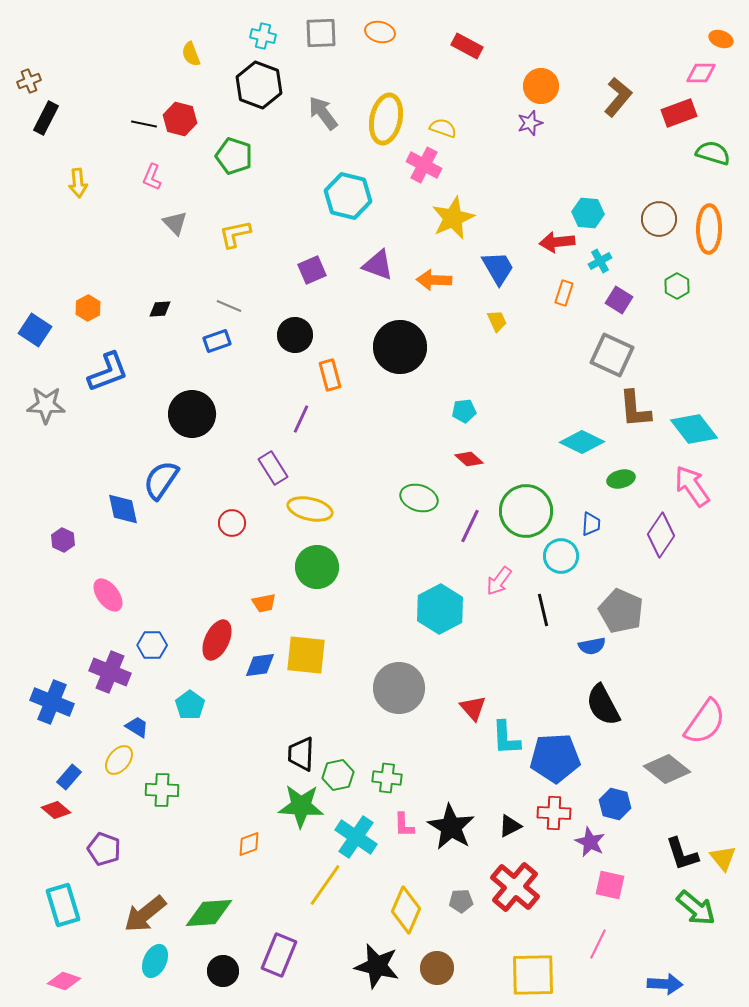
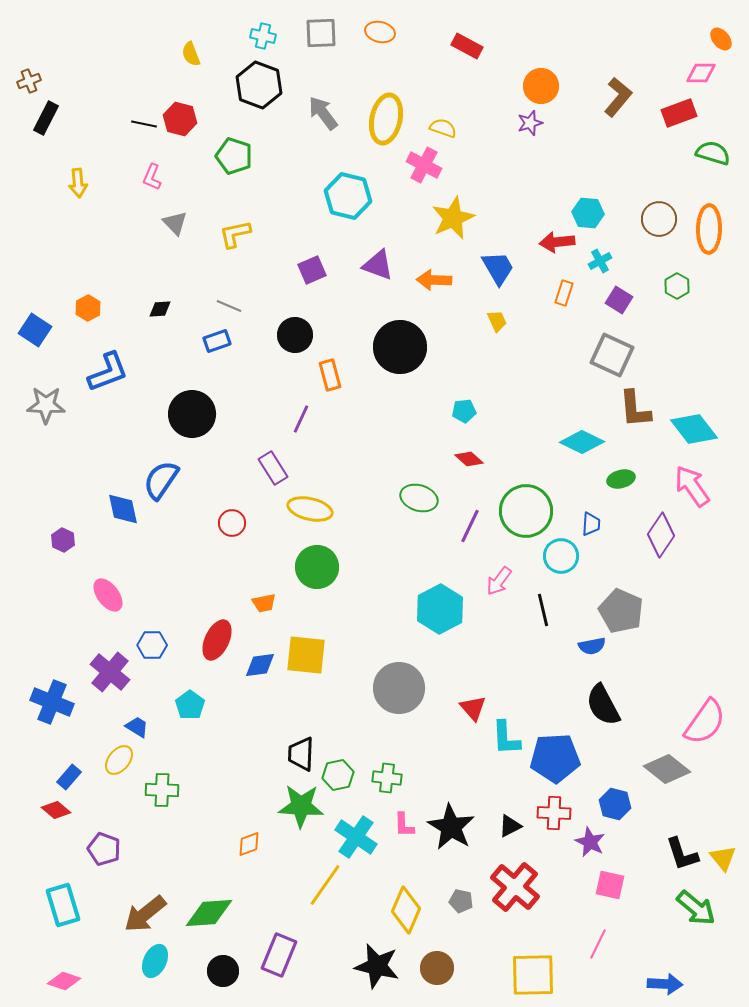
orange ellipse at (721, 39): rotated 30 degrees clockwise
purple cross at (110, 672): rotated 18 degrees clockwise
gray pentagon at (461, 901): rotated 15 degrees clockwise
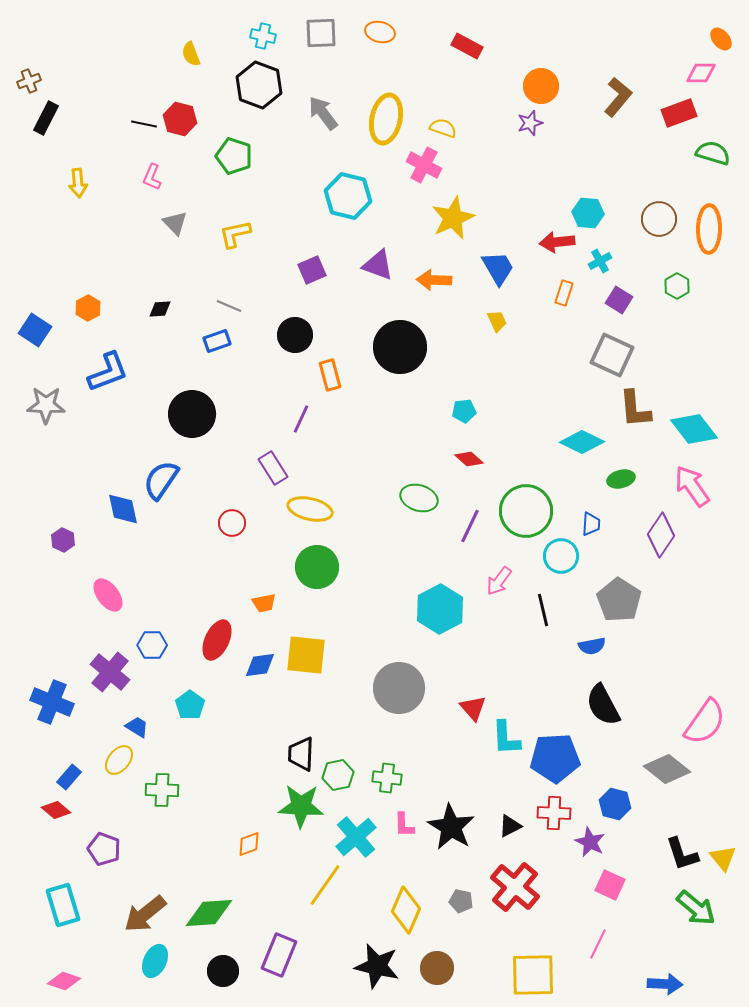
gray pentagon at (621, 611): moved 2 px left, 11 px up; rotated 9 degrees clockwise
cyan cross at (356, 837): rotated 15 degrees clockwise
pink square at (610, 885): rotated 12 degrees clockwise
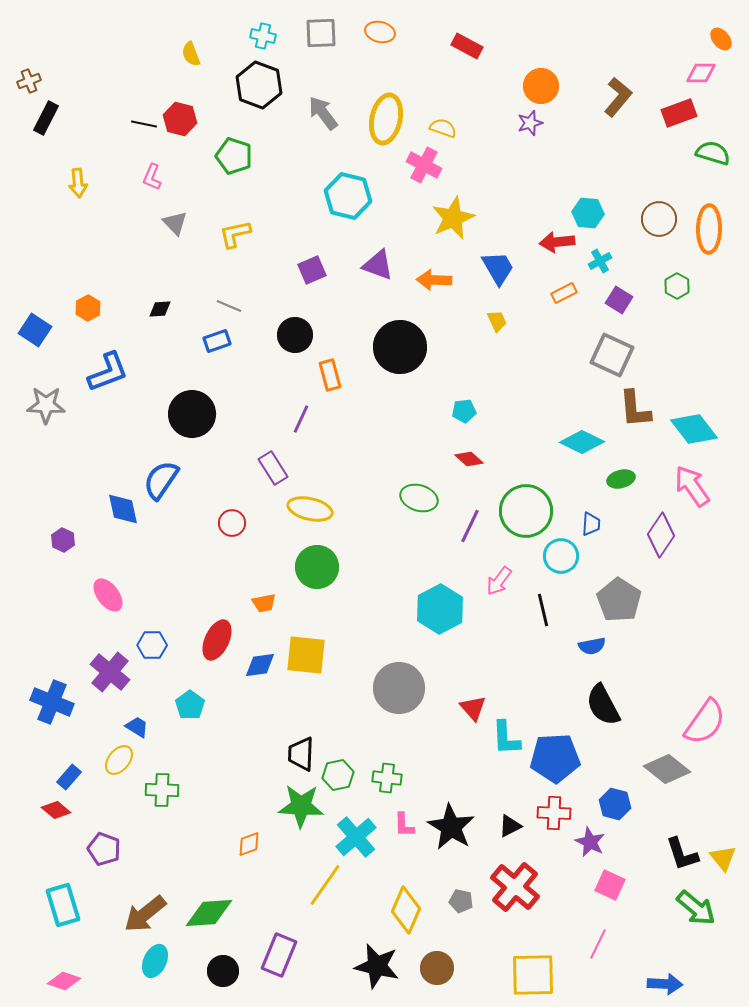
orange rectangle at (564, 293): rotated 45 degrees clockwise
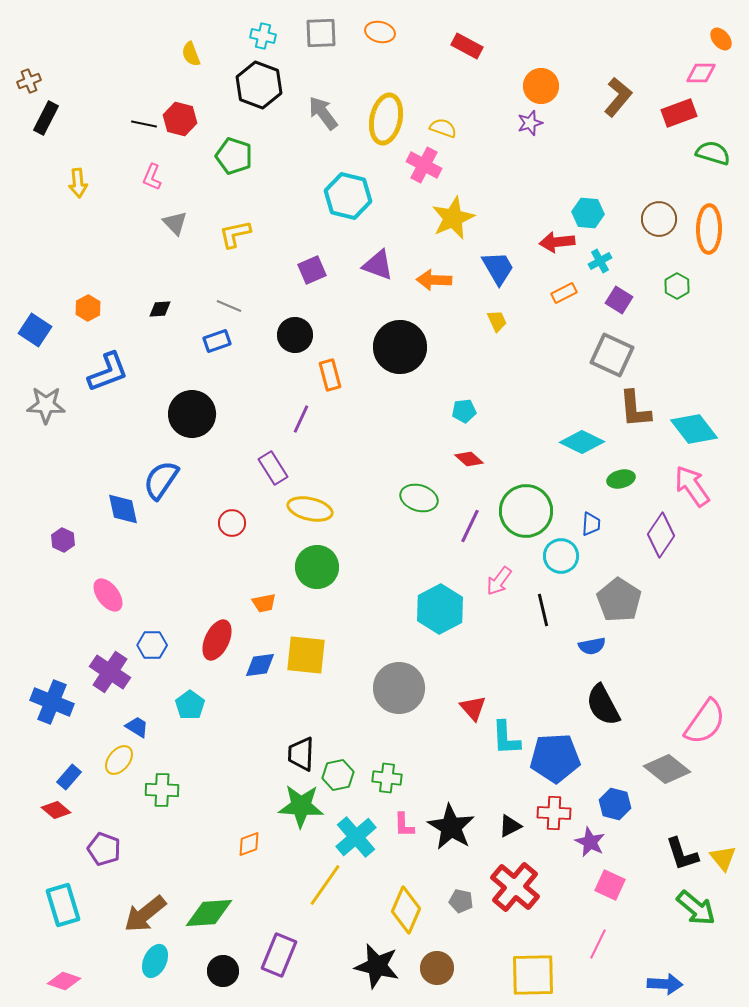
purple cross at (110, 672): rotated 6 degrees counterclockwise
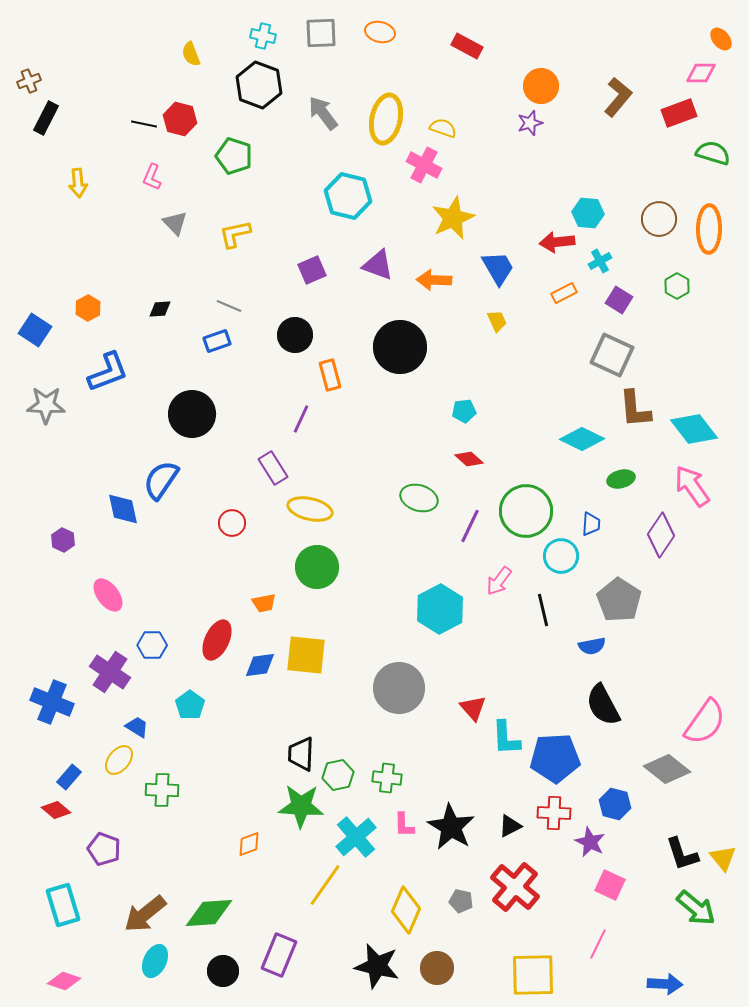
cyan diamond at (582, 442): moved 3 px up
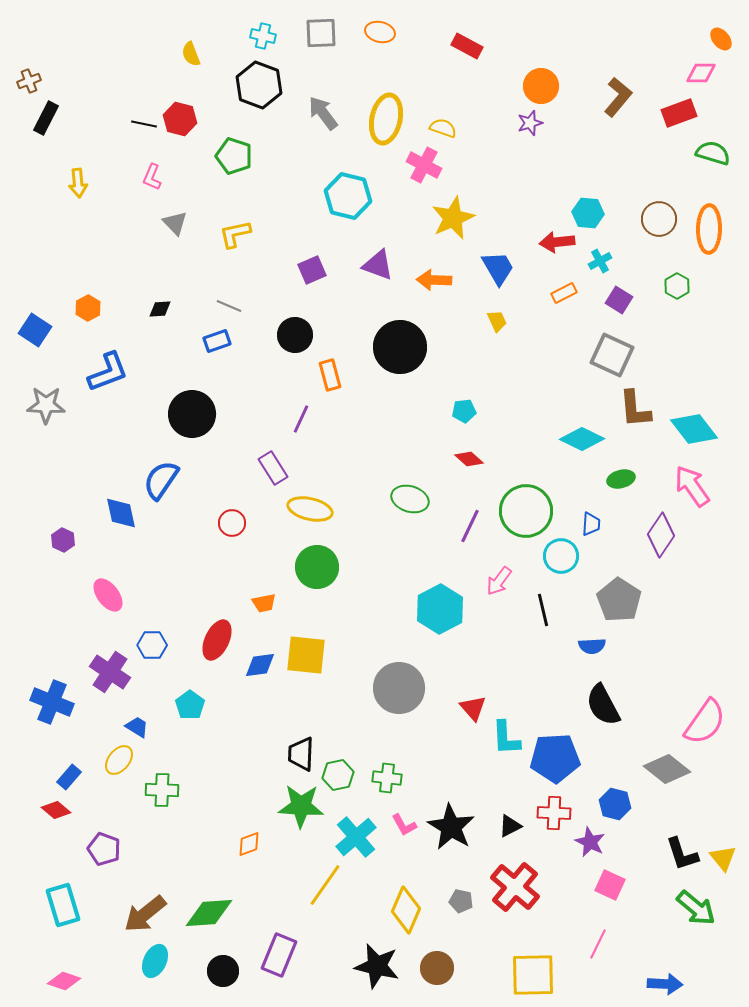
green ellipse at (419, 498): moved 9 px left, 1 px down
blue diamond at (123, 509): moved 2 px left, 4 px down
blue semicircle at (592, 646): rotated 8 degrees clockwise
pink L-shape at (404, 825): rotated 28 degrees counterclockwise
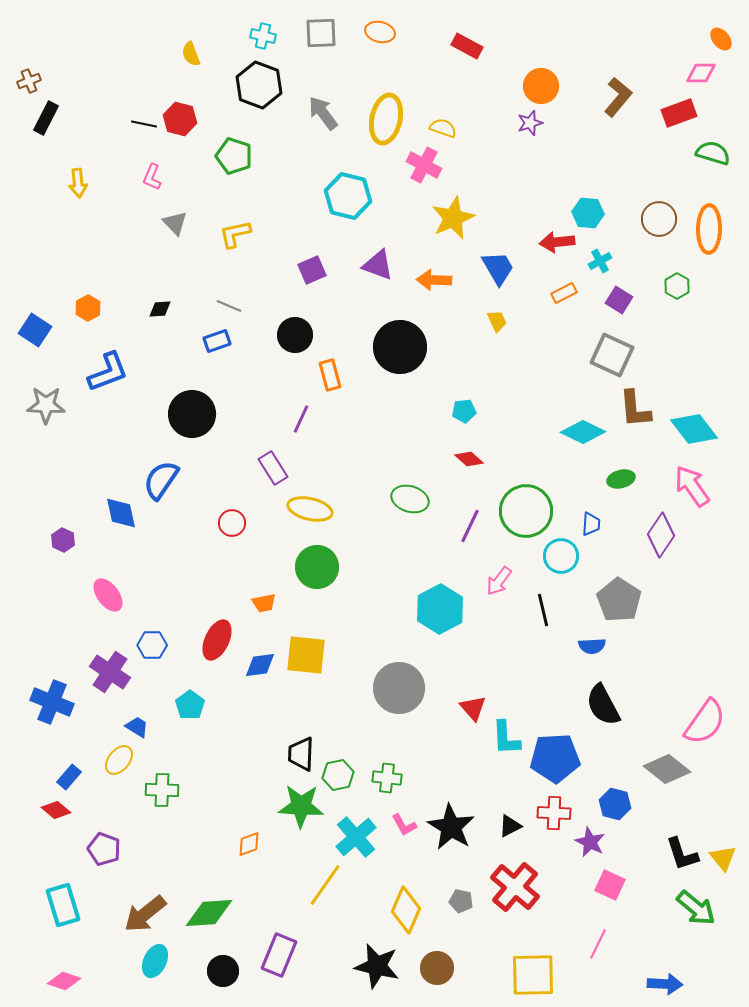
cyan diamond at (582, 439): moved 1 px right, 7 px up
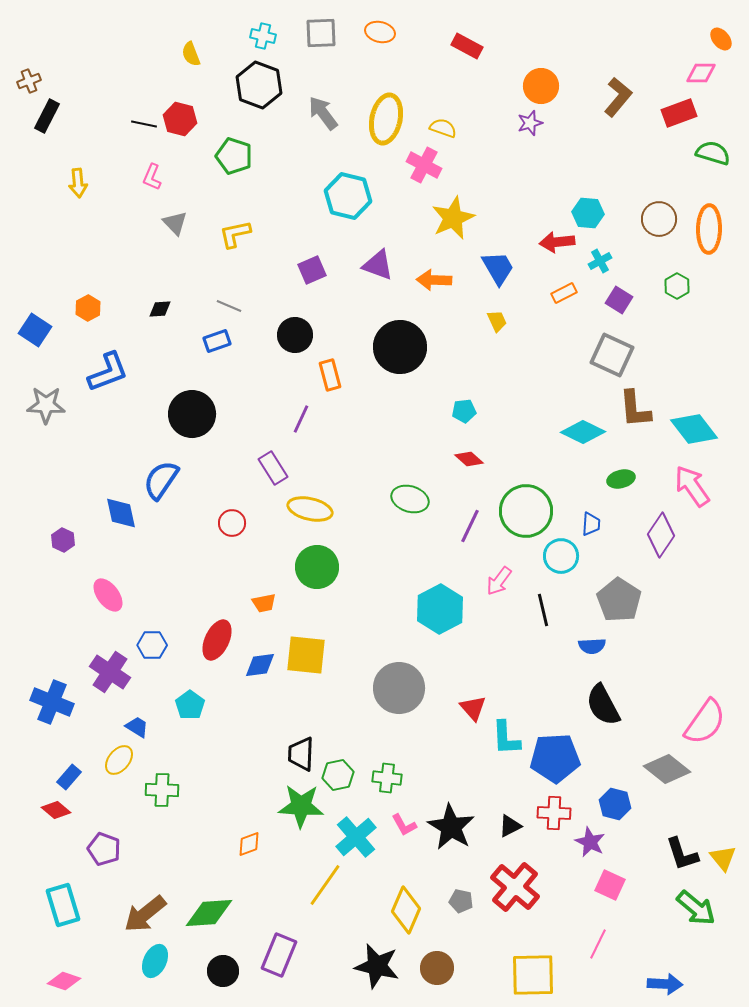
black rectangle at (46, 118): moved 1 px right, 2 px up
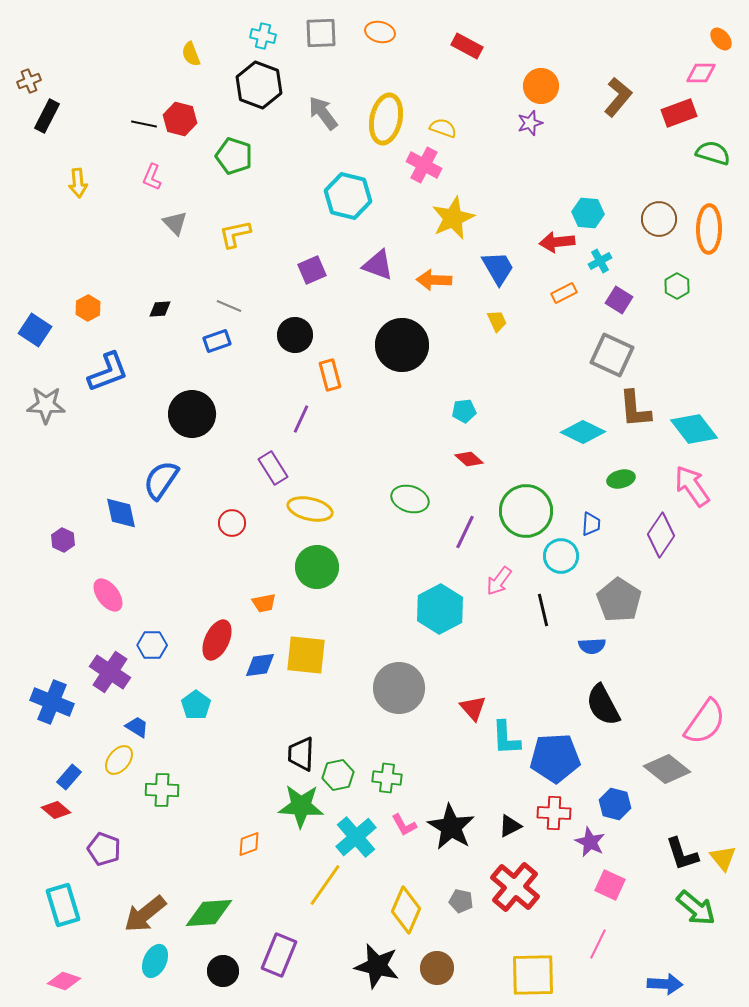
black circle at (400, 347): moved 2 px right, 2 px up
purple line at (470, 526): moved 5 px left, 6 px down
cyan pentagon at (190, 705): moved 6 px right
